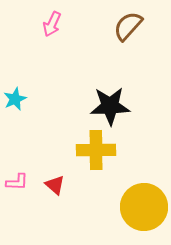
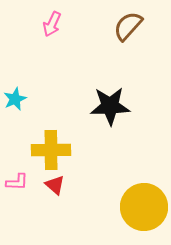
yellow cross: moved 45 px left
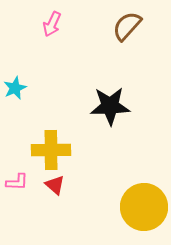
brown semicircle: moved 1 px left
cyan star: moved 11 px up
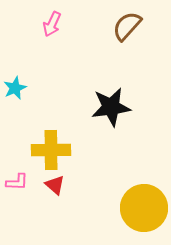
black star: moved 1 px right, 1 px down; rotated 6 degrees counterclockwise
yellow circle: moved 1 px down
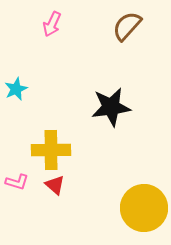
cyan star: moved 1 px right, 1 px down
pink L-shape: rotated 15 degrees clockwise
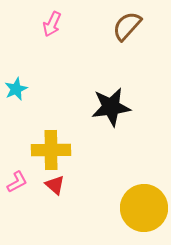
pink L-shape: rotated 45 degrees counterclockwise
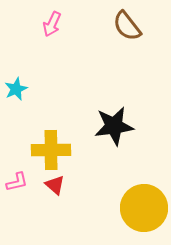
brown semicircle: rotated 80 degrees counterclockwise
black star: moved 3 px right, 19 px down
pink L-shape: rotated 15 degrees clockwise
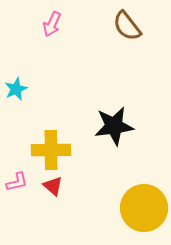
red triangle: moved 2 px left, 1 px down
